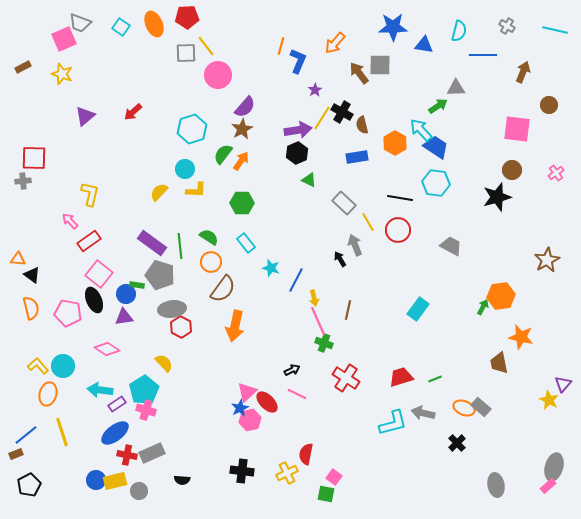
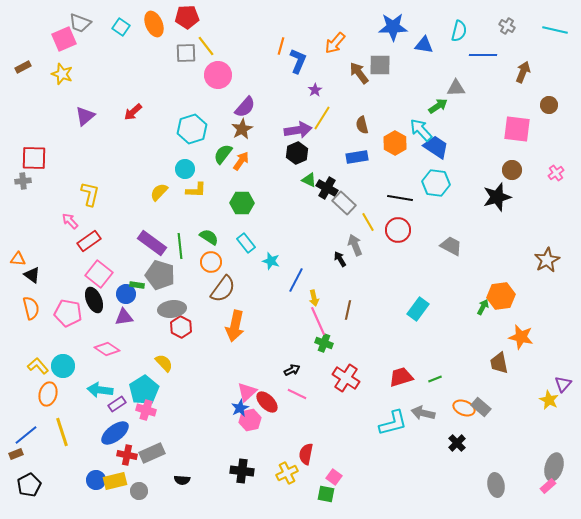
black cross at (342, 112): moved 15 px left, 76 px down
cyan star at (271, 268): moved 7 px up
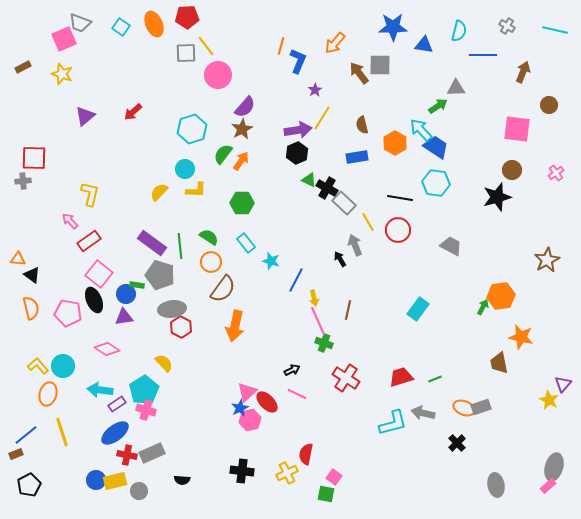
gray rectangle at (481, 407): rotated 60 degrees counterclockwise
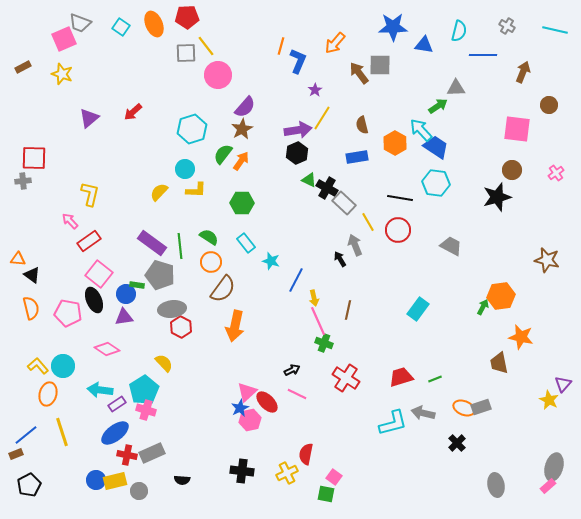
purple triangle at (85, 116): moved 4 px right, 2 px down
brown star at (547, 260): rotated 30 degrees counterclockwise
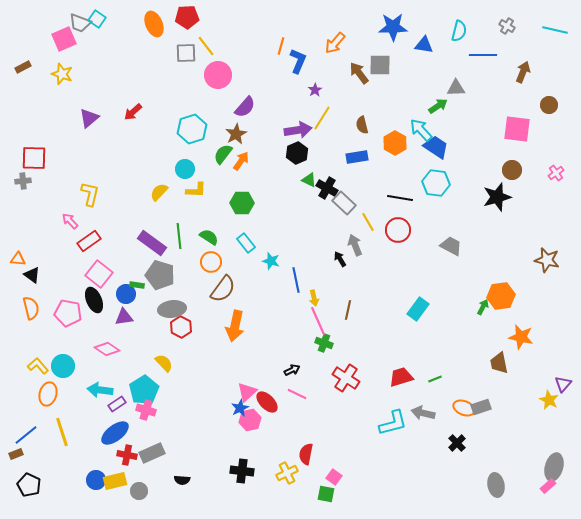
cyan square at (121, 27): moved 24 px left, 8 px up
brown star at (242, 129): moved 6 px left, 5 px down
green line at (180, 246): moved 1 px left, 10 px up
blue line at (296, 280): rotated 40 degrees counterclockwise
black pentagon at (29, 485): rotated 20 degrees counterclockwise
